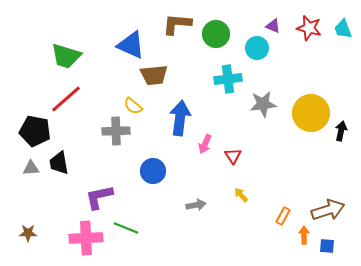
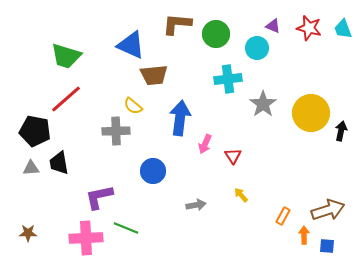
gray star: rotated 28 degrees counterclockwise
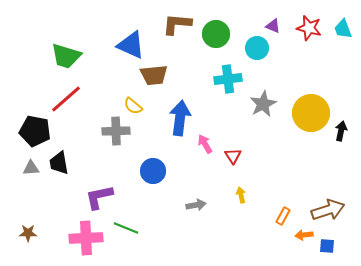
gray star: rotated 8 degrees clockwise
pink arrow: rotated 126 degrees clockwise
yellow arrow: rotated 28 degrees clockwise
orange arrow: rotated 96 degrees counterclockwise
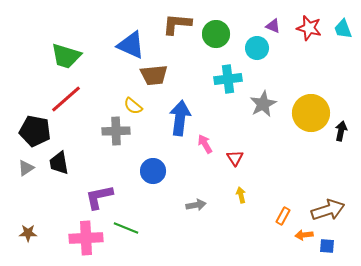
red triangle: moved 2 px right, 2 px down
gray triangle: moved 5 px left; rotated 30 degrees counterclockwise
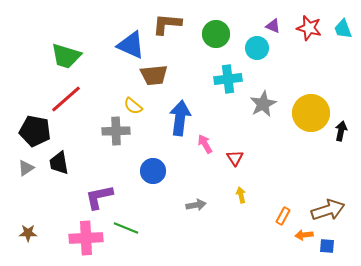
brown L-shape: moved 10 px left
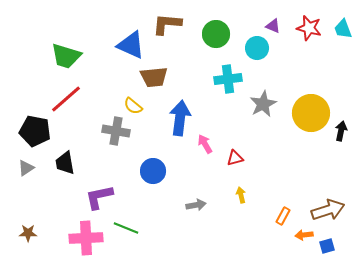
brown trapezoid: moved 2 px down
gray cross: rotated 12 degrees clockwise
red triangle: rotated 48 degrees clockwise
black trapezoid: moved 6 px right
blue square: rotated 21 degrees counterclockwise
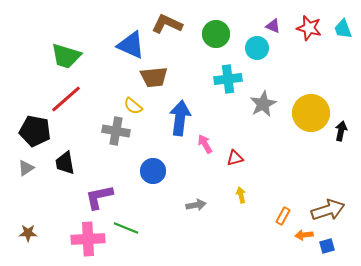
brown L-shape: rotated 20 degrees clockwise
pink cross: moved 2 px right, 1 px down
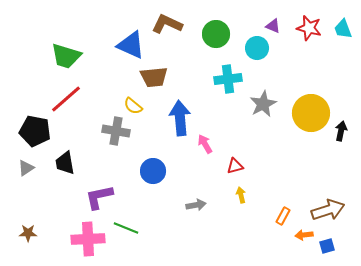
blue arrow: rotated 12 degrees counterclockwise
red triangle: moved 8 px down
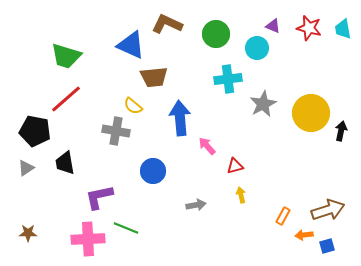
cyan trapezoid: rotated 10 degrees clockwise
pink arrow: moved 2 px right, 2 px down; rotated 12 degrees counterclockwise
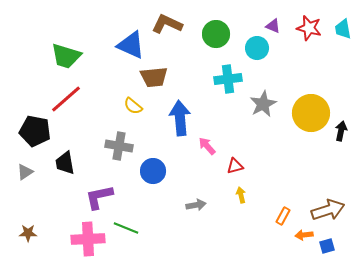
gray cross: moved 3 px right, 15 px down
gray triangle: moved 1 px left, 4 px down
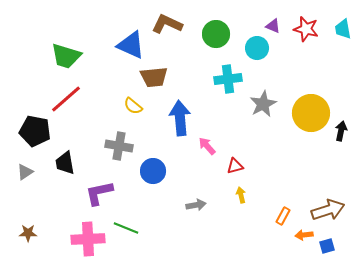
red star: moved 3 px left, 1 px down
purple L-shape: moved 4 px up
